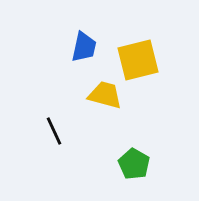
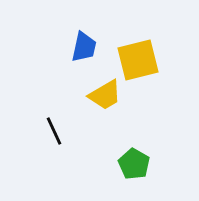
yellow trapezoid: rotated 135 degrees clockwise
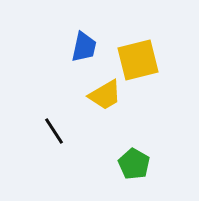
black line: rotated 8 degrees counterclockwise
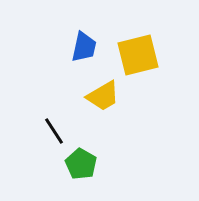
yellow square: moved 5 px up
yellow trapezoid: moved 2 px left, 1 px down
green pentagon: moved 53 px left
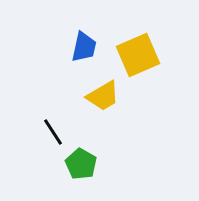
yellow square: rotated 9 degrees counterclockwise
black line: moved 1 px left, 1 px down
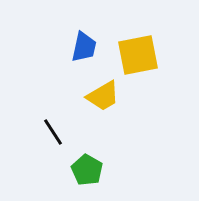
yellow square: rotated 12 degrees clockwise
green pentagon: moved 6 px right, 6 px down
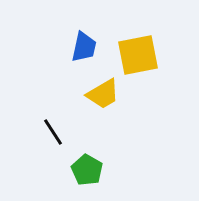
yellow trapezoid: moved 2 px up
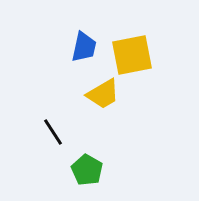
yellow square: moved 6 px left
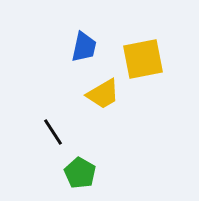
yellow square: moved 11 px right, 4 px down
green pentagon: moved 7 px left, 3 px down
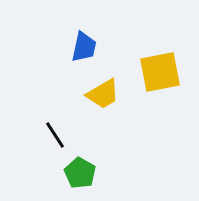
yellow square: moved 17 px right, 13 px down
black line: moved 2 px right, 3 px down
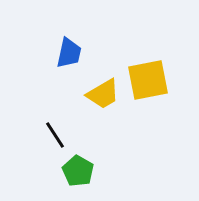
blue trapezoid: moved 15 px left, 6 px down
yellow square: moved 12 px left, 8 px down
green pentagon: moved 2 px left, 2 px up
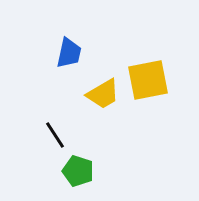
green pentagon: rotated 12 degrees counterclockwise
